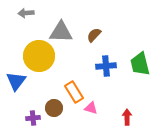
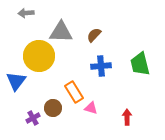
blue cross: moved 5 px left
brown circle: moved 1 px left
purple cross: rotated 24 degrees counterclockwise
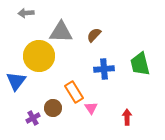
blue cross: moved 3 px right, 3 px down
pink triangle: rotated 40 degrees clockwise
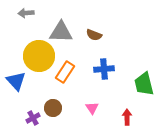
brown semicircle: rotated 112 degrees counterclockwise
green trapezoid: moved 4 px right, 20 px down
blue triangle: rotated 20 degrees counterclockwise
orange rectangle: moved 9 px left, 20 px up; rotated 65 degrees clockwise
pink triangle: moved 1 px right
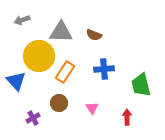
gray arrow: moved 4 px left, 7 px down; rotated 14 degrees counterclockwise
green trapezoid: moved 3 px left, 1 px down
brown circle: moved 6 px right, 5 px up
